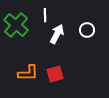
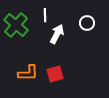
white circle: moved 7 px up
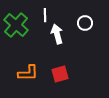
white circle: moved 2 px left
white arrow: rotated 42 degrees counterclockwise
red square: moved 5 px right
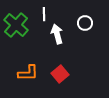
white line: moved 1 px left, 1 px up
red square: rotated 24 degrees counterclockwise
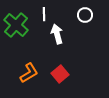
white circle: moved 8 px up
orange L-shape: moved 1 px right; rotated 30 degrees counterclockwise
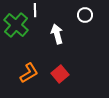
white line: moved 9 px left, 4 px up
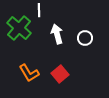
white line: moved 4 px right
white circle: moved 23 px down
green cross: moved 3 px right, 3 px down
orange L-shape: rotated 90 degrees clockwise
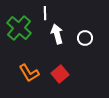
white line: moved 6 px right, 3 px down
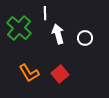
white arrow: moved 1 px right
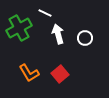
white line: rotated 64 degrees counterclockwise
green cross: rotated 20 degrees clockwise
